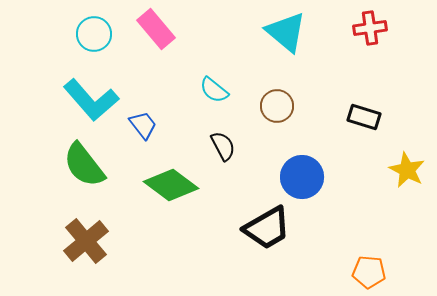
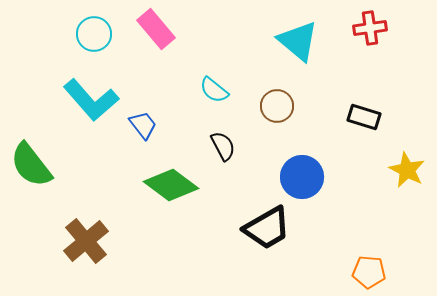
cyan triangle: moved 12 px right, 9 px down
green semicircle: moved 53 px left
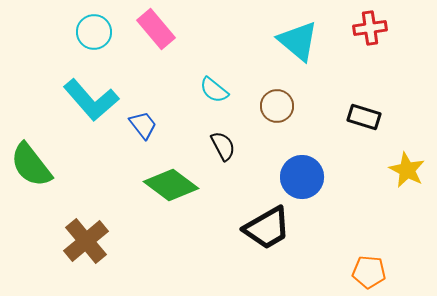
cyan circle: moved 2 px up
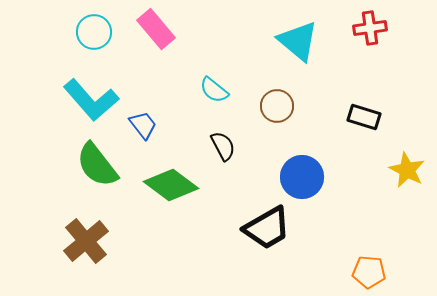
green semicircle: moved 66 px right
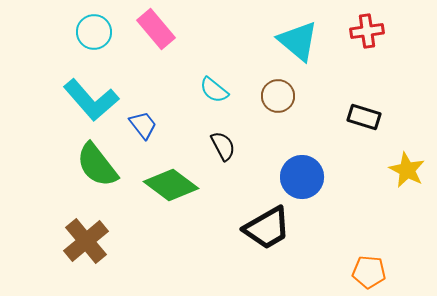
red cross: moved 3 px left, 3 px down
brown circle: moved 1 px right, 10 px up
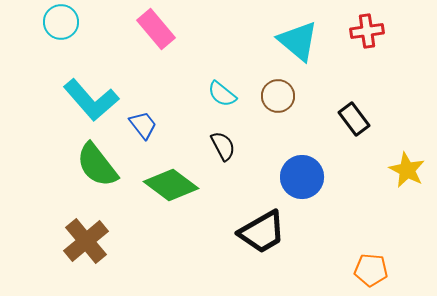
cyan circle: moved 33 px left, 10 px up
cyan semicircle: moved 8 px right, 4 px down
black rectangle: moved 10 px left, 2 px down; rotated 36 degrees clockwise
black trapezoid: moved 5 px left, 4 px down
orange pentagon: moved 2 px right, 2 px up
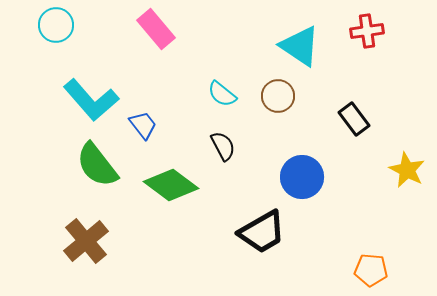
cyan circle: moved 5 px left, 3 px down
cyan triangle: moved 2 px right, 5 px down; rotated 6 degrees counterclockwise
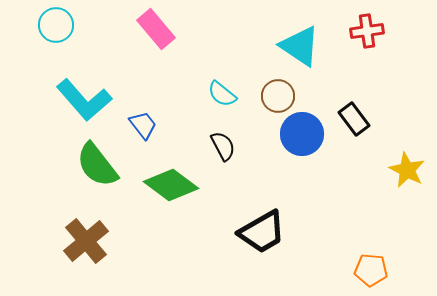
cyan L-shape: moved 7 px left
blue circle: moved 43 px up
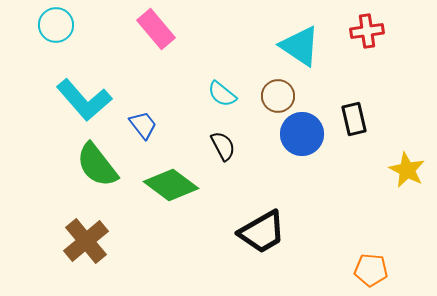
black rectangle: rotated 24 degrees clockwise
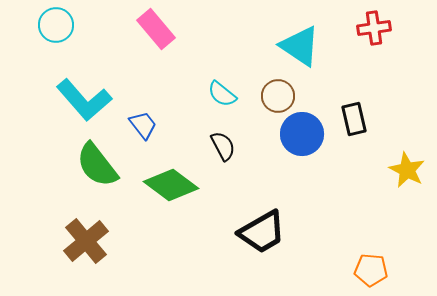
red cross: moved 7 px right, 3 px up
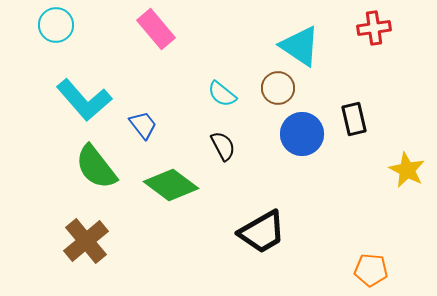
brown circle: moved 8 px up
green semicircle: moved 1 px left, 2 px down
